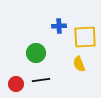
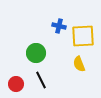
blue cross: rotated 16 degrees clockwise
yellow square: moved 2 px left, 1 px up
black line: rotated 72 degrees clockwise
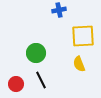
blue cross: moved 16 px up; rotated 24 degrees counterclockwise
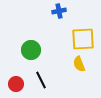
blue cross: moved 1 px down
yellow square: moved 3 px down
green circle: moved 5 px left, 3 px up
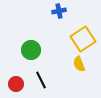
yellow square: rotated 30 degrees counterclockwise
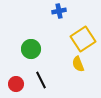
green circle: moved 1 px up
yellow semicircle: moved 1 px left
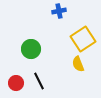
black line: moved 2 px left, 1 px down
red circle: moved 1 px up
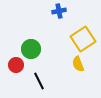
red circle: moved 18 px up
